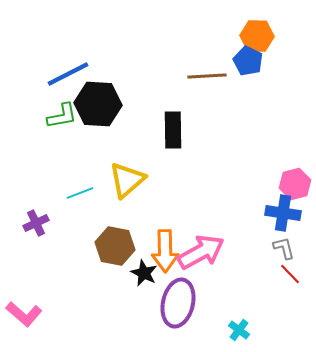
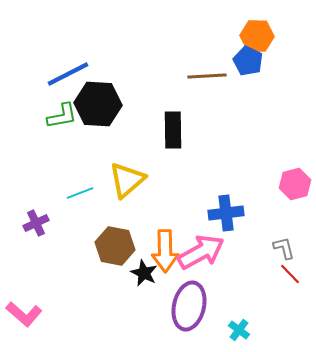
blue cross: moved 57 px left; rotated 16 degrees counterclockwise
purple ellipse: moved 11 px right, 3 px down
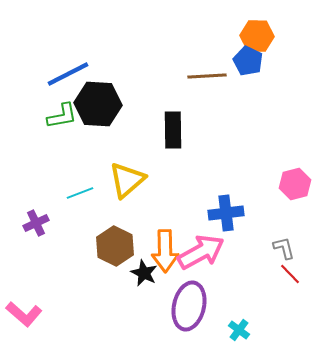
brown hexagon: rotated 15 degrees clockwise
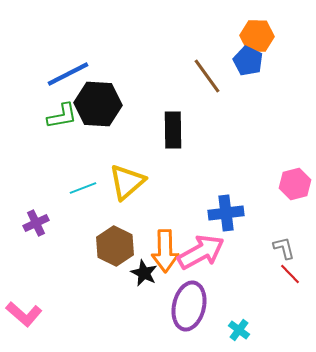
brown line: rotated 57 degrees clockwise
yellow triangle: moved 2 px down
cyan line: moved 3 px right, 5 px up
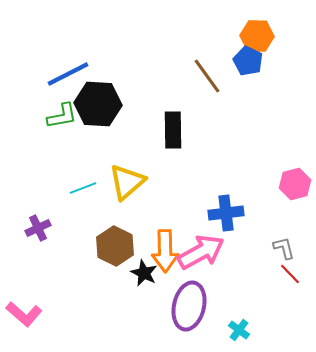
purple cross: moved 2 px right, 5 px down
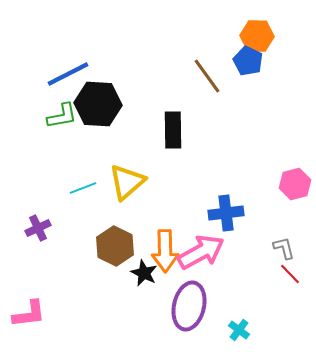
pink L-shape: moved 5 px right; rotated 48 degrees counterclockwise
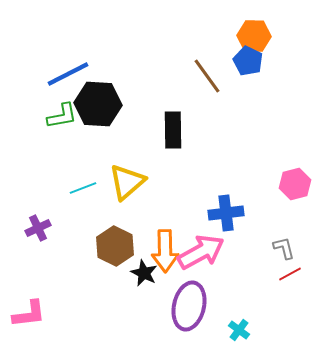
orange hexagon: moved 3 px left
red line: rotated 75 degrees counterclockwise
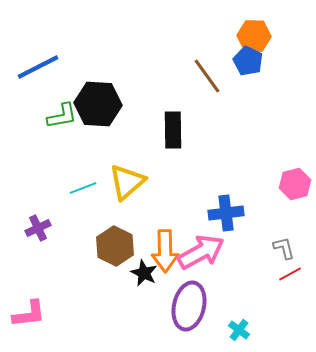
blue line: moved 30 px left, 7 px up
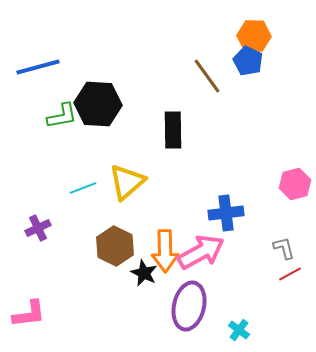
blue line: rotated 12 degrees clockwise
